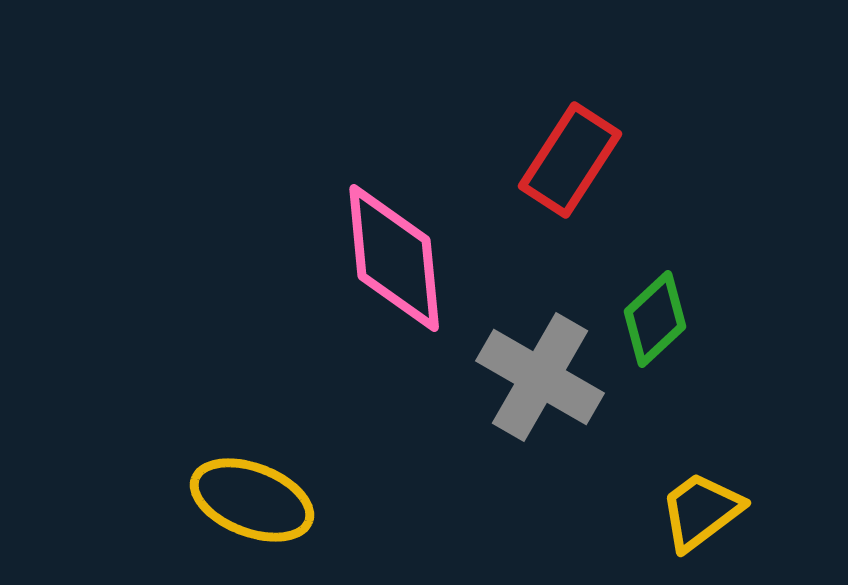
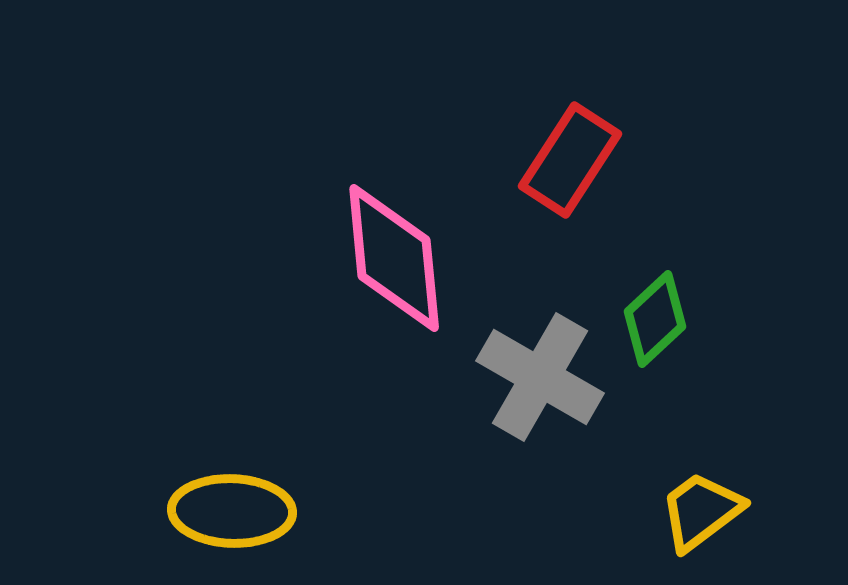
yellow ellipse: moved 20 px left, 11 px down; rotated 19 degrees counterclockwise
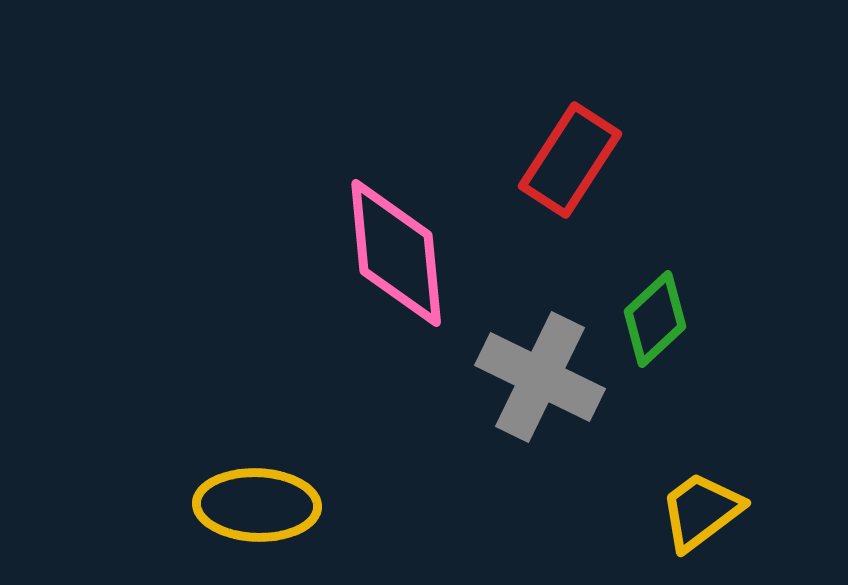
pink diamond: moved 2 px right, 5 px up
gray cross: rotated 4 degrees counterclockwise
yellow ellipse: moved 25 px right, 6 px up
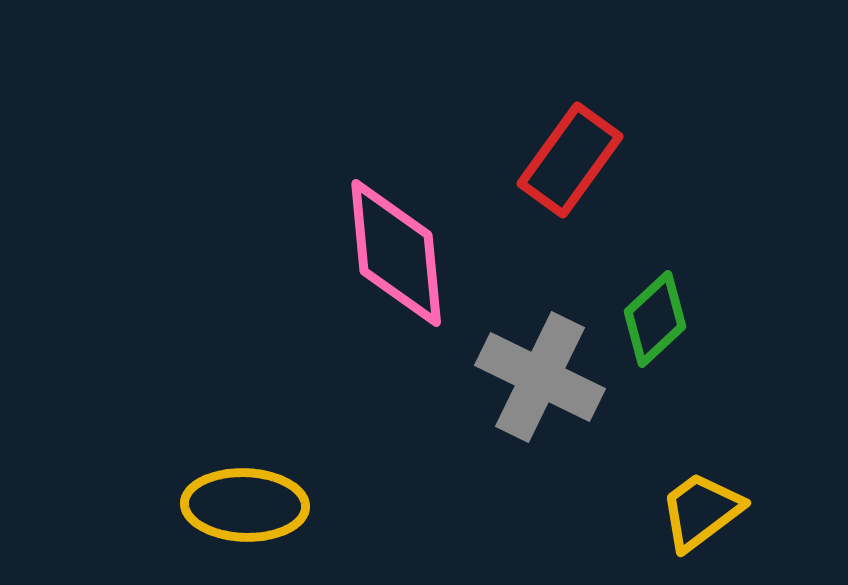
red rectangle: rotated 3 degrees clockwise
yellow ellipse: moved 12 px left
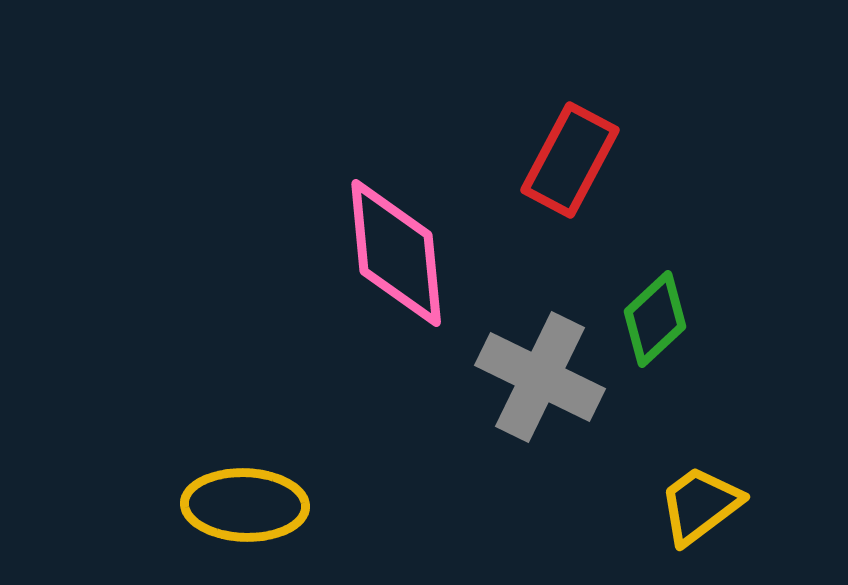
red rectangle: rotated 8 degrees counterclockwise
yellow trapezoid: moved 1 px left, 6 px up
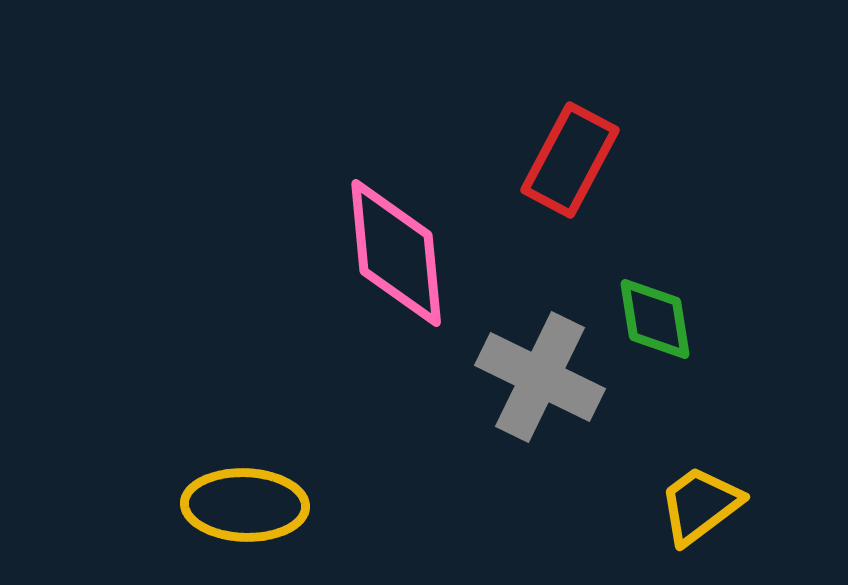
green diamond: rotated 56 degrees counterclockwise
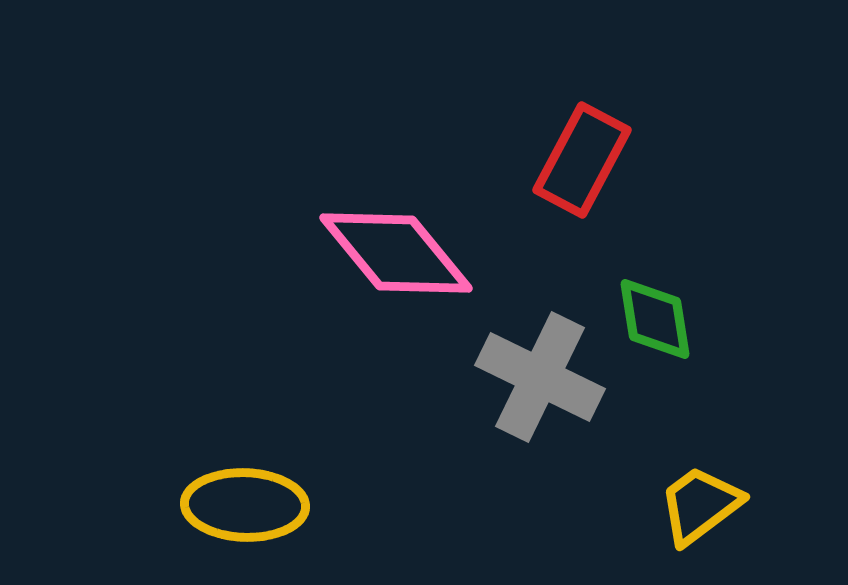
red rectangle: moved 12 px right
pink diamond: rotated 34 degrees counterclockwise
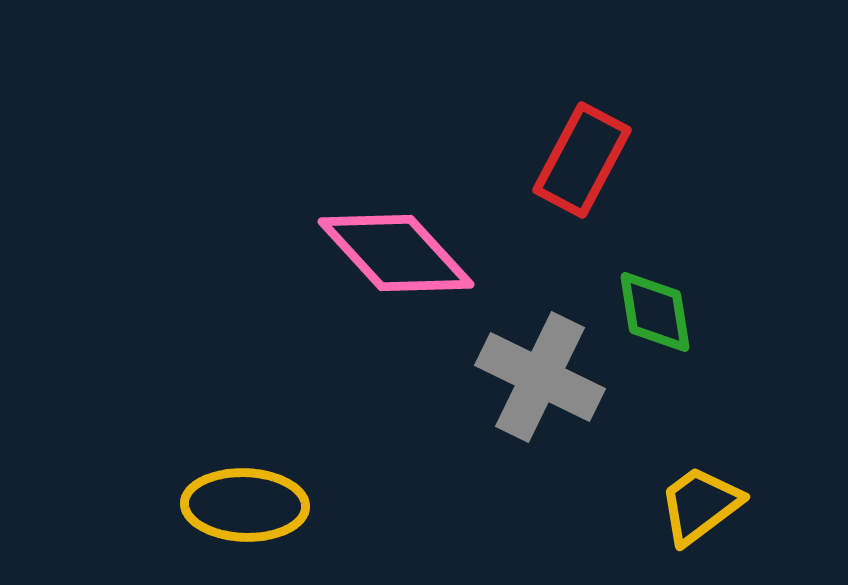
pink diamond: rotated 3 degrees counterclockwise
green diamond: moved 7 px up
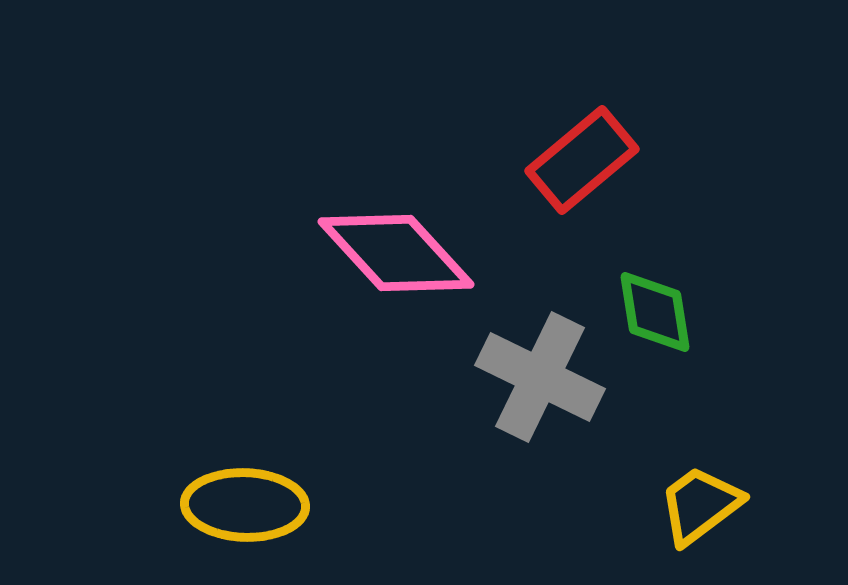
red rectangle: rotated 22 degrees clockwise
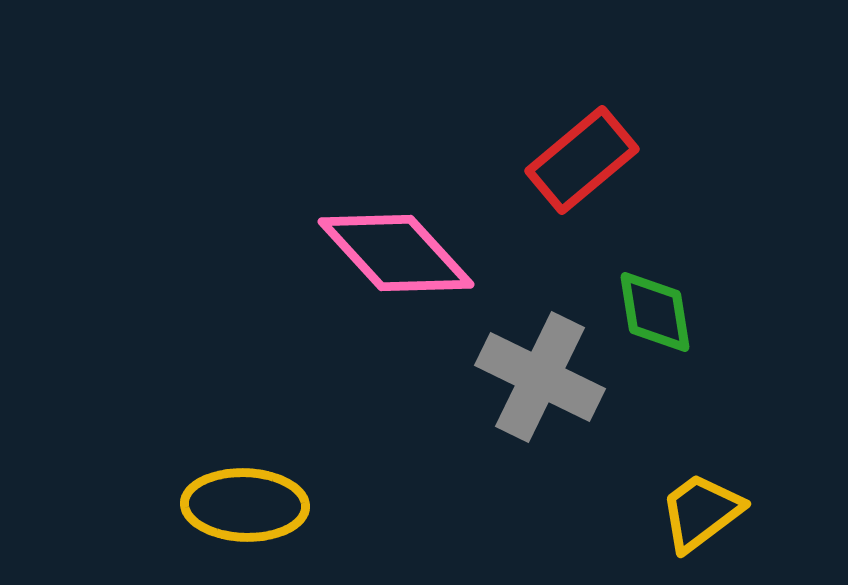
yellow trapezoid: moved 1 px right, 7 px down
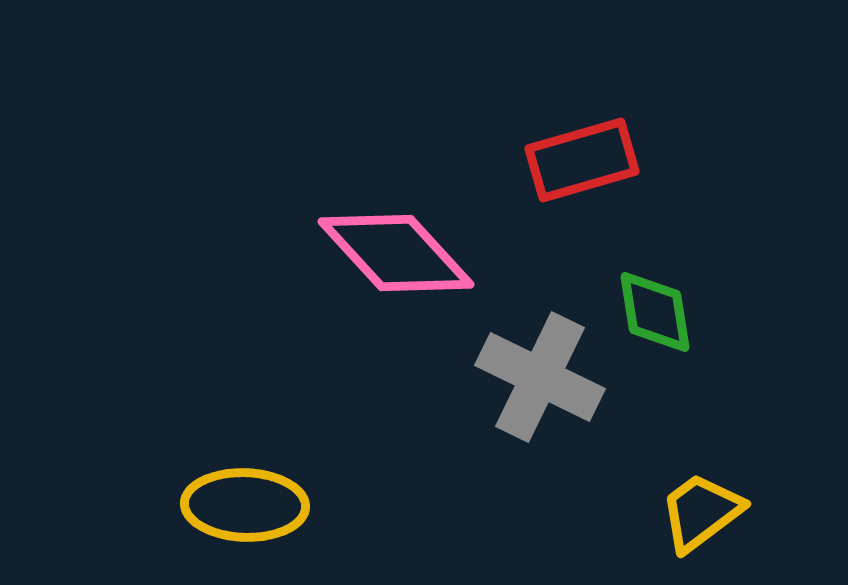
red rectangle: rotated 24 degrees clockwise
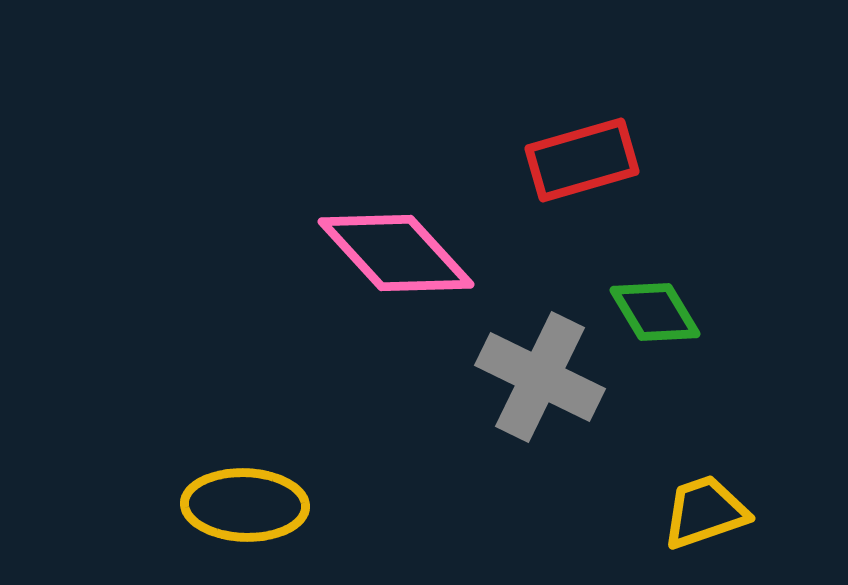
green diamond: rotated 22 degrees counterclockwise
yellow trapezoid: moved 4 px right; rotated 18 degrees clockwise
